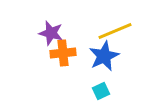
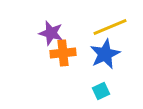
yellow line: moved 5 px left, 4 px up
blue star: moved 1 px right, 2 px up
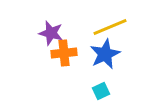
orange cross: moved 1 px right
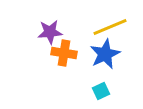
purple star: moved 1 px left, 1 px up; rotated 20 degrees counterclockwise
orange cross: rotated 15 degrees clockwise
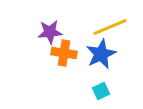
blue star: moved 4 px left
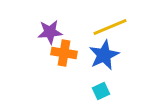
blue star: moved 3 px right, 1 px down
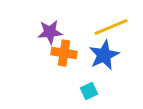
yellow line: moved 1 px right
cyan square: moved 12 px left
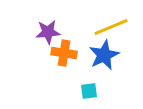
purple star: moved 2 px left
cyan square: rotated 18 degrees clockwise
